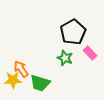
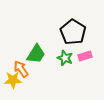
black pentagon: rotated 10 degrees counterclockwise
pink rectangle: moved 5 px left, 3 px down; rotated 64 degrees counterclockwise
green trapezoid: moved 4 px left, 29 px up; rotated 75 degrees counterclockwise
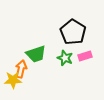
green trapezoid: rotated 40 degrees clockwise
orange arrow: rotated 48 degrees clockwise
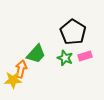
green trapezoid: rotated 30 degrees counterclockwise
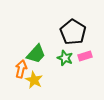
yellow star: moved 21 px right; rotated 30 degrees clockwise
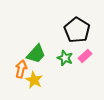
black pentagon: moved 4 px right, 2 px up
pink rectangle: rotated 24 degrees counterclockwise
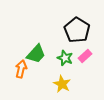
yellow star: moved 28 px right, 4 px down
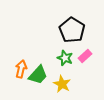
black pentagon: moved 5 px left
green trapezoid: moved 2 px right, 21 px down
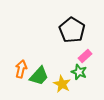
green star: moved 14 px right, 14 px down
green trapezoid: moved 1 px right, 1 px down
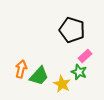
black pentagon: rotated 15 degrees counterclockwise
